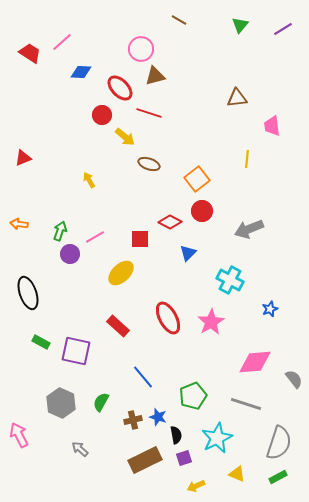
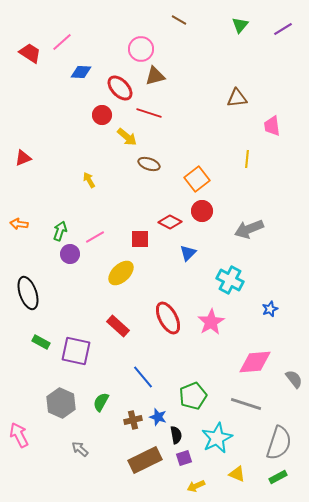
yellow arrow at (125, 137): moved 2 px right
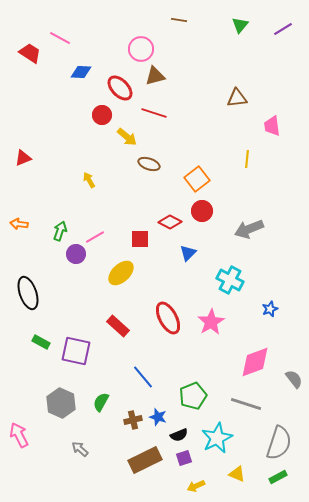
brown line at (179, 20): rotated 21 degrees counterclockwise
pink line at (62, 42): moved 2 px left, 4 px up; rotated 70 degrees clockwise
red line at (149, 113): moved 5 px right
purple circle at (70, 254): moved 6 px right
pink diamond at (255, 362): rotated 16 degrees counterclockwise
black semicircle at (176, 435): moved 3 px right; rotated 78 degrees clockwise
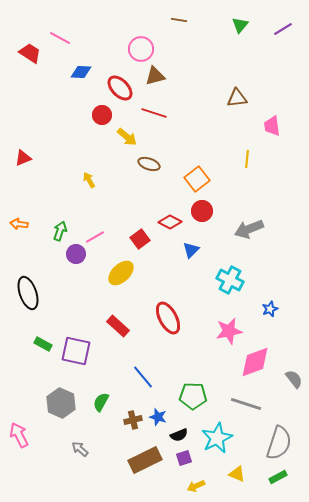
red square at (140, 239): rotated 36 degrees counterclockwise
blue triangle at (188, 253): moved 3 px right, 3 px up
pink star at (211, 322): moved 18 px right, 9 px down; rotated 20 degrees clockwise
green rectangle at (41, 342): moved 2 px right, 2 px down
green pentagon at (193, 396): rotated 24 degrees clockwise
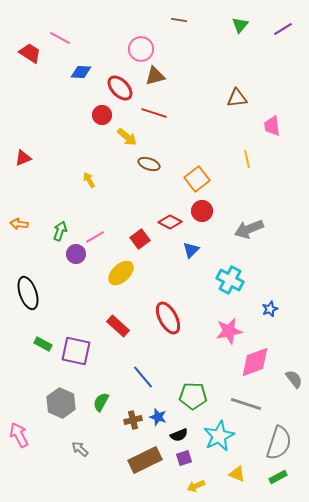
yellow line at (247, 159): rotated 18 degrees counterclockwise
cyan star at (217, 438): moved 2 px right, 2 px up
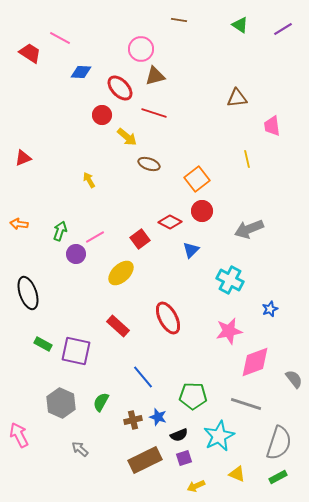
green triangle at (240, 25): rotated 36 degrees counterclockwise
